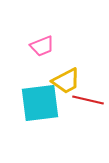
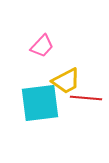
pink trapezoid: rotated 25 degrees counterclockwise
red line: moved 2 px left, 2 px up; rotated 8 degrees counterclockwise
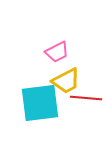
pink trapezoid: moved 15 px right, 6 px down; rotated 20 degrees clockwise
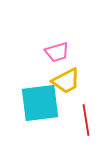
pink trapezoid: rotated 10 degrees clockwise
red line: moved 22 px down; rotated 76 degrees clockwise
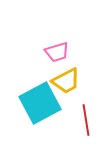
cyan square: rotated 21 degrees counterclockwise
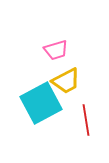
pink trapezoid: moved 1 px left, 2 px up
cyan square: moved 1 px right
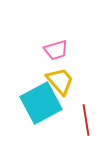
yellow trapezoid: moved 6 px left; rotated 104 degrees counterclockwise
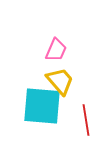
pink trapezoid: rotated 50 degrees counterclockwise
cyan square: moved 1 px right, 3 px down; rotated 33 degrees clockwise
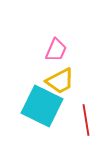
yellow trapezoid: rotated 104 degrees clockwise
cyan square: rotated 21 degrees clockwise
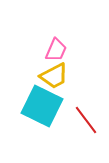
yellow trapezoid: moved 6 px left, 5 px up
red line: rotated 28 degrees counterclockwise
